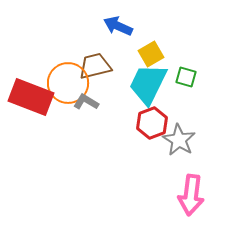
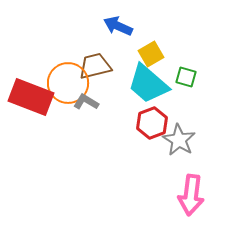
cyan trapezoid: rotated 75 degrees counterclockwise
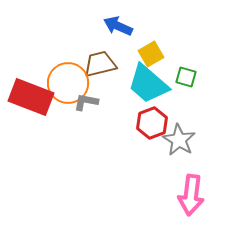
brown trapezoid: moved 5 px right, 2 px up
gray L-shape: rotated 20 degrees counterclockwise
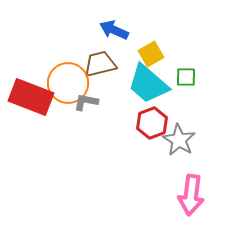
blue arrow: moved 4 px left, 4 px down
green square: rotated 15 degrees counterclockwise
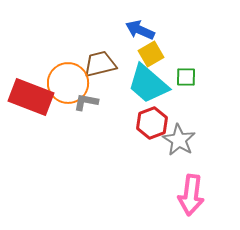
blue arrow: moved 26 px right
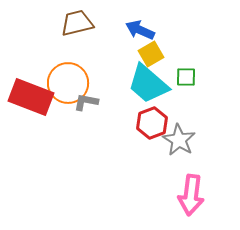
brown trapezoid: moved 23 px left, 41 px up
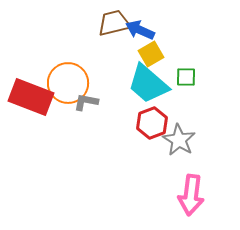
brown trapezoid: moved 37 px right
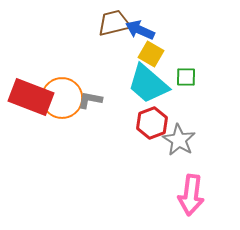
yellow square: rotated 30 degrees counterclockwise
orange circle: moved 6 px left, 15 px down
gray L-shape: moved 4 px right, 2 px up
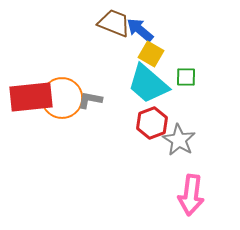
brown trapezoid: rotated 36 degrees clockwise
blue arrow: rotated 16 degrees clockwise
red rectangle: rotated 27 degrees counterclockwise
